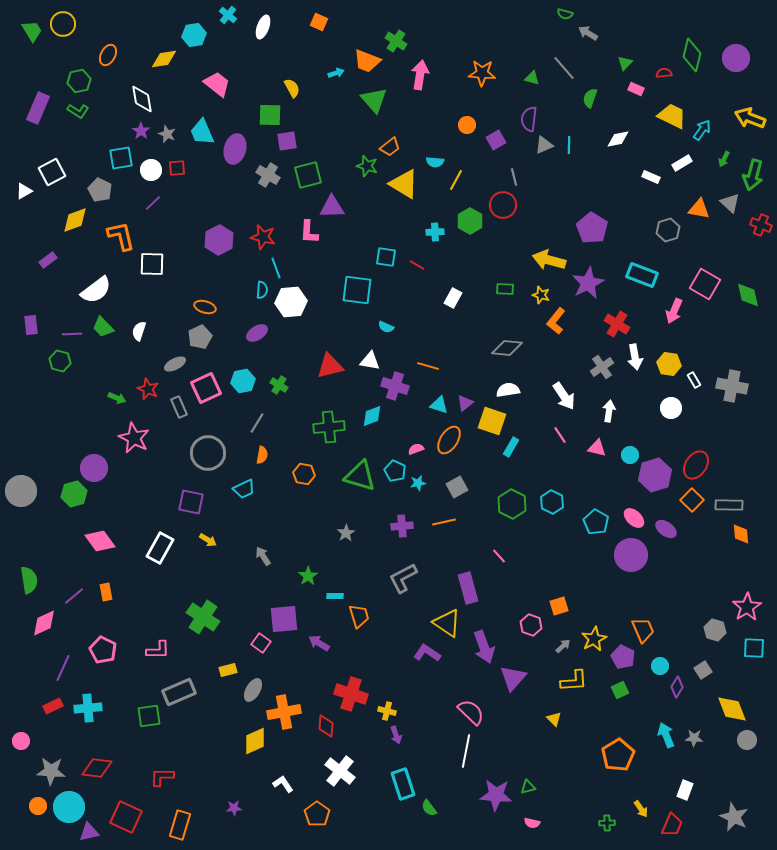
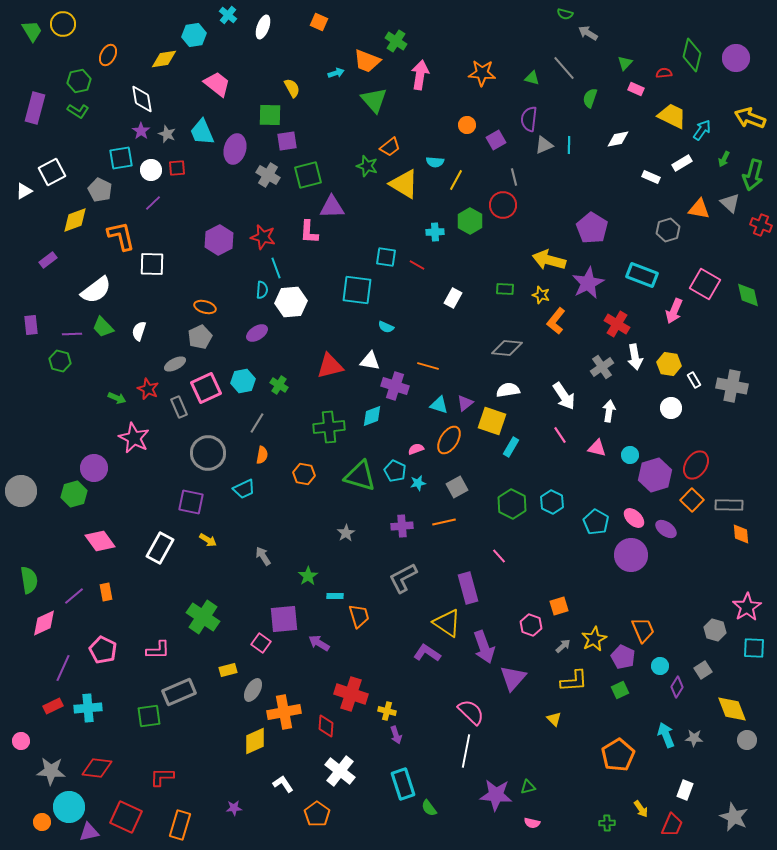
purple rectangle at (38, 108): moved 3 px left; rotated 8 degrees counterclockwise
orange circle at (38, 806): moved 4 px right, 16 px down
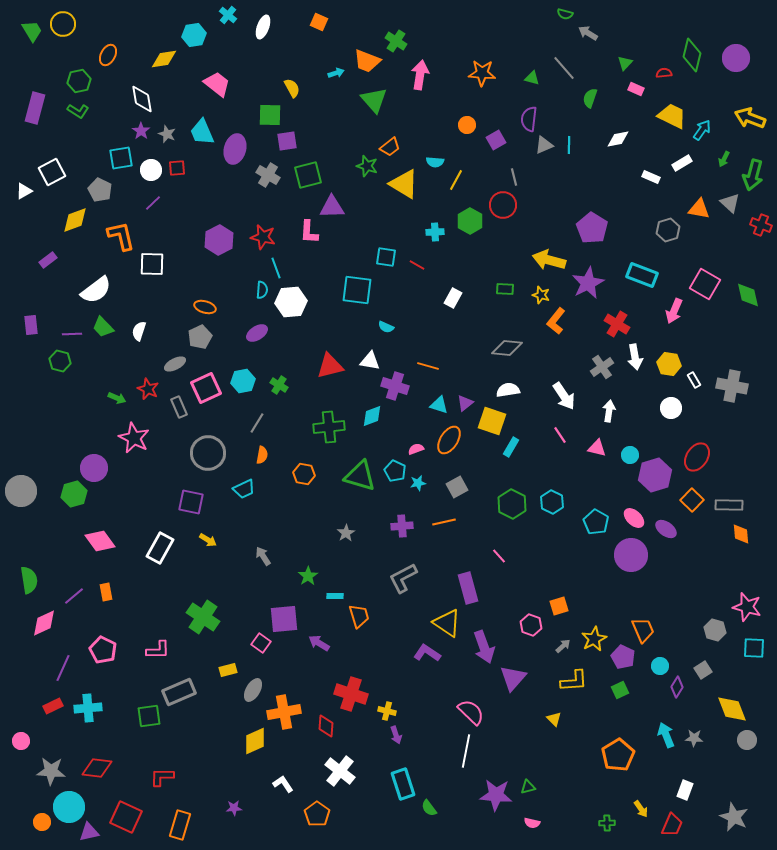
red ellipse at (696, 465): moved 1 px right, 8 px up
pink star at (747, 607): rotated 24 degrees counterclockwise
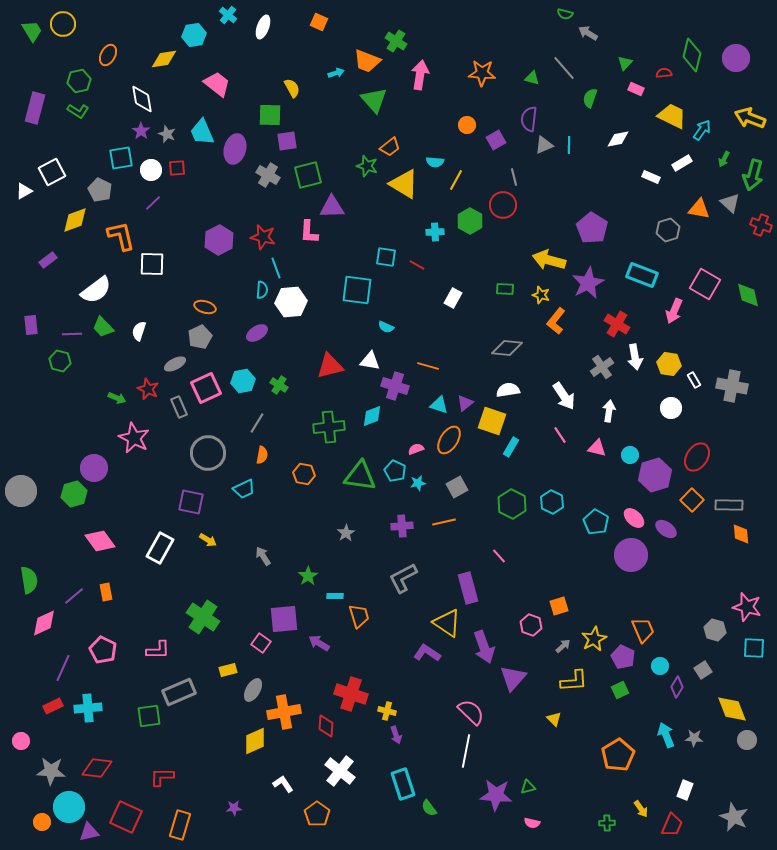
green triangle at (360, 476): rotated 8 degrees counterclockwise
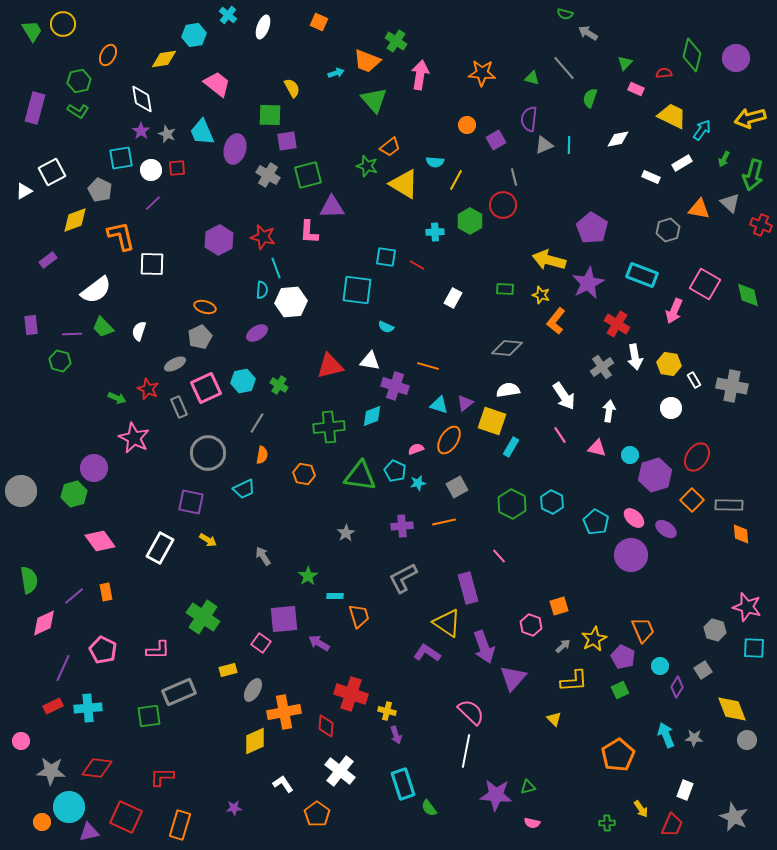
yellow arrow at (750, 118): rotated 36 degrees counterclockwise
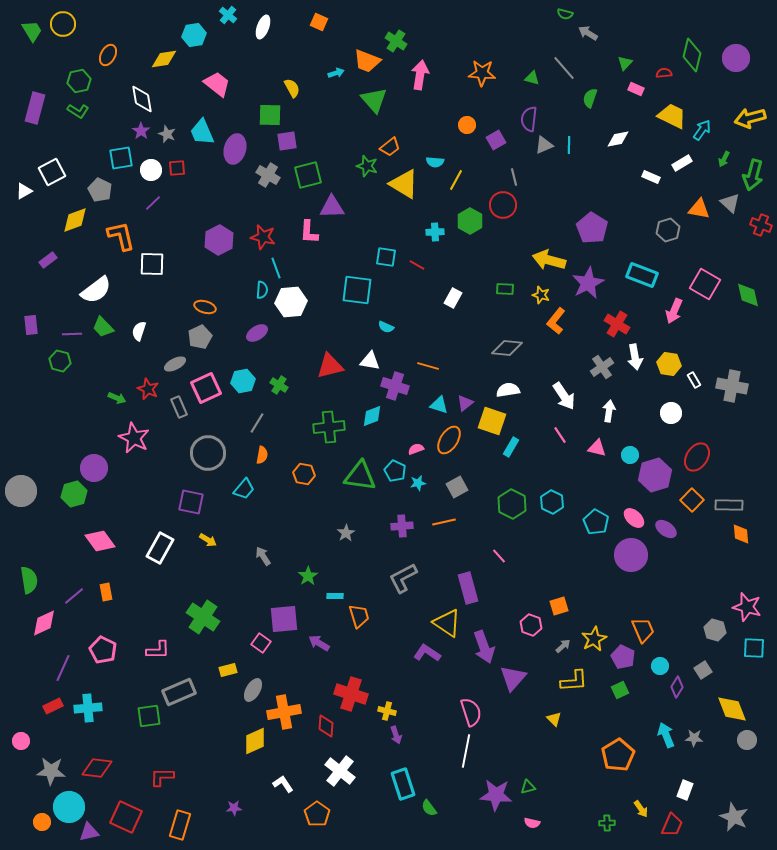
white circle at (671, 408): moved 5 px down
cyan trapezoid at (244, 489): rotated 25 degrees counterclockwise
pink semicircle at (471, 712): rotated 28 degrees clockwise
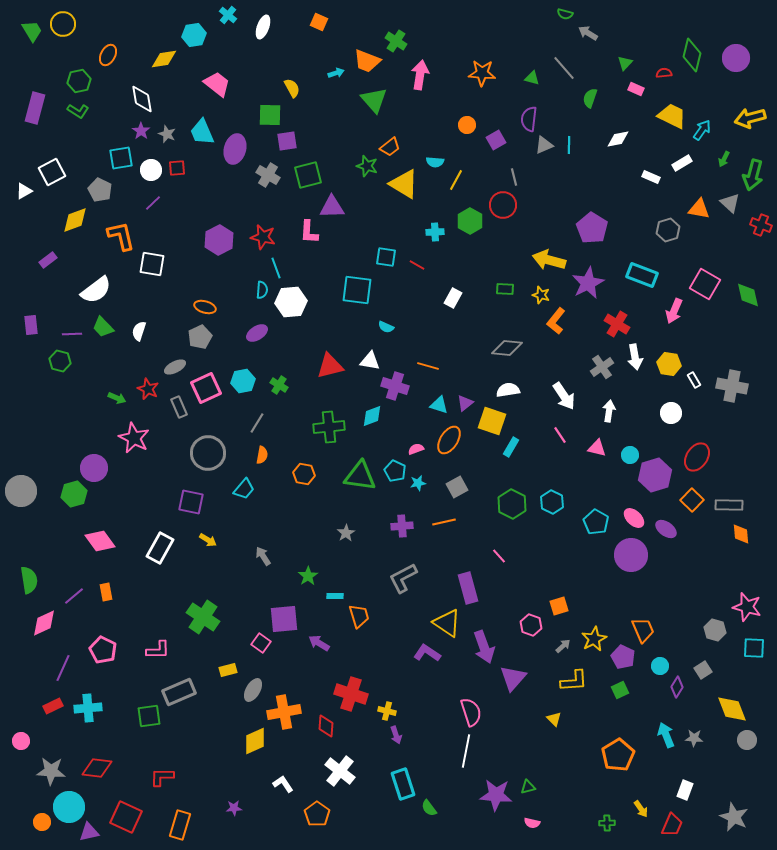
white square at (152, 264): rotated 8 degrees clockwise
gray ellipse at (175, 364): moved 3 px down
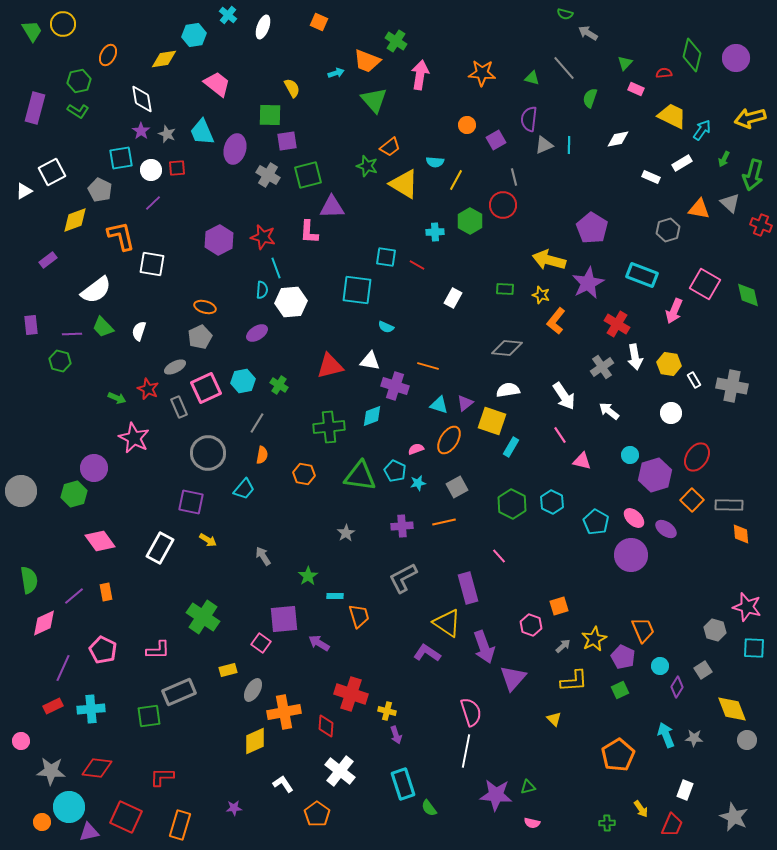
white arrow at (609, 411): rotated 60 degrees counterclockwise
pink triangle at (597, 448): moved 15 px left, 13 px down
cyan cross at (88, 708): moved 3 px right, 1 px down
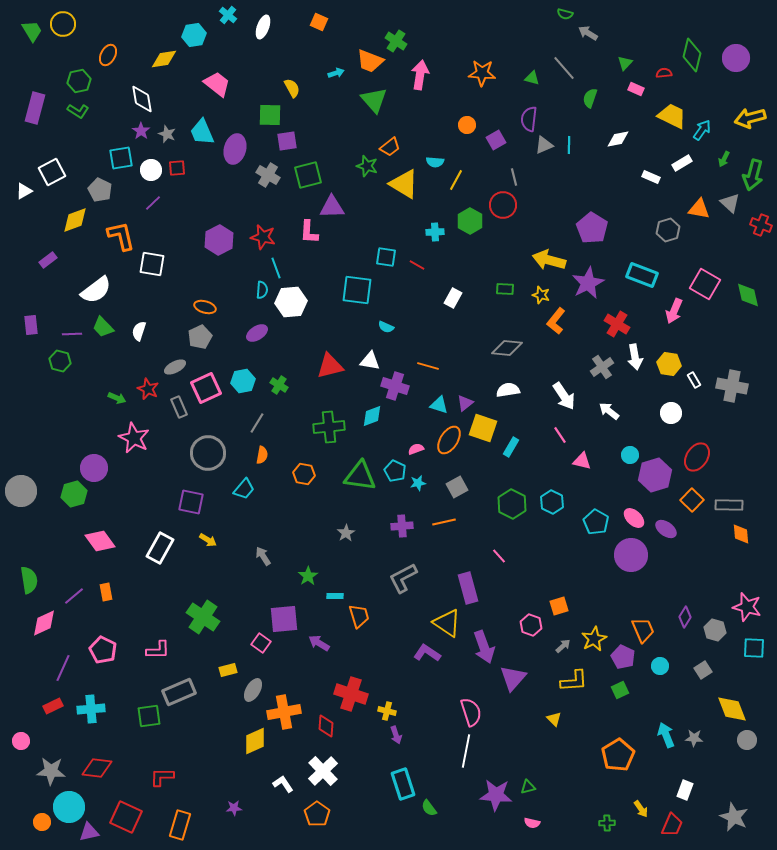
orange trapezoid at (367, 61): moved 3 px right
yellow square at (492, 421): moved 9 px left, 7 px down
purple diamond at (677, 687): moved 8 px right, 70 px up
white cross at (340, 771): moved 17 px left; rotated 8 degrees clockwise
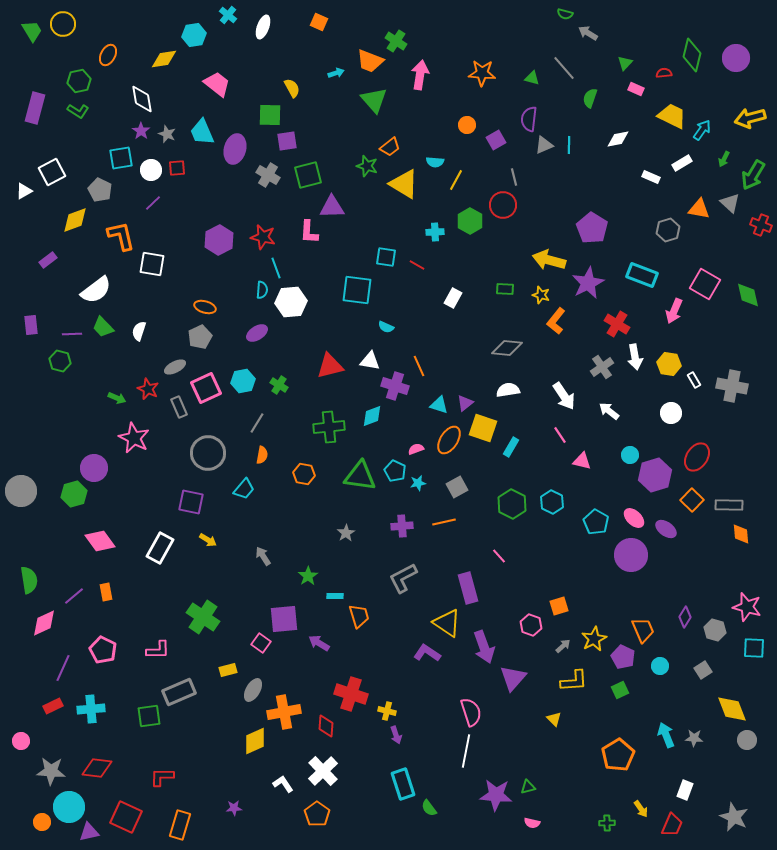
green arrow at (753, 175): rotated 16 degrees clockwise
orange line at (428, 366): moved 9 px left; rotated 50 degrees clockwise
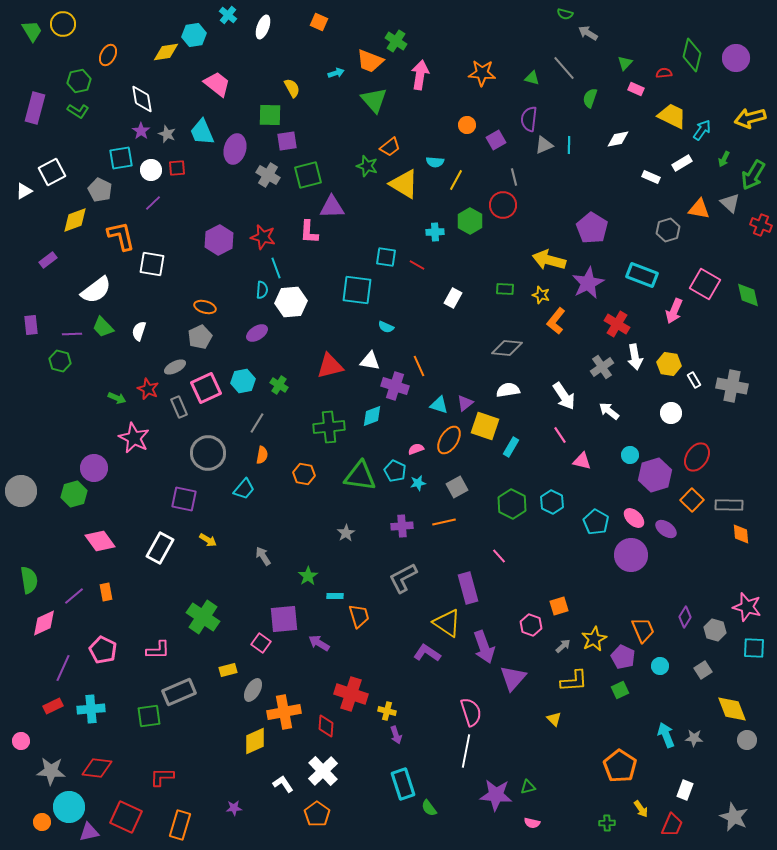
yellow diamond at (164, 59): moved 2 px right, 7 px up
yellow square at (483, 428): moved 2 px right, 2 px up
purple square at (191, 502): moved 7 px left, 3 px up
orange pentagon at (618, 755): moved 2 px right, 11 px down; rotated 8 degrees counterclockwise
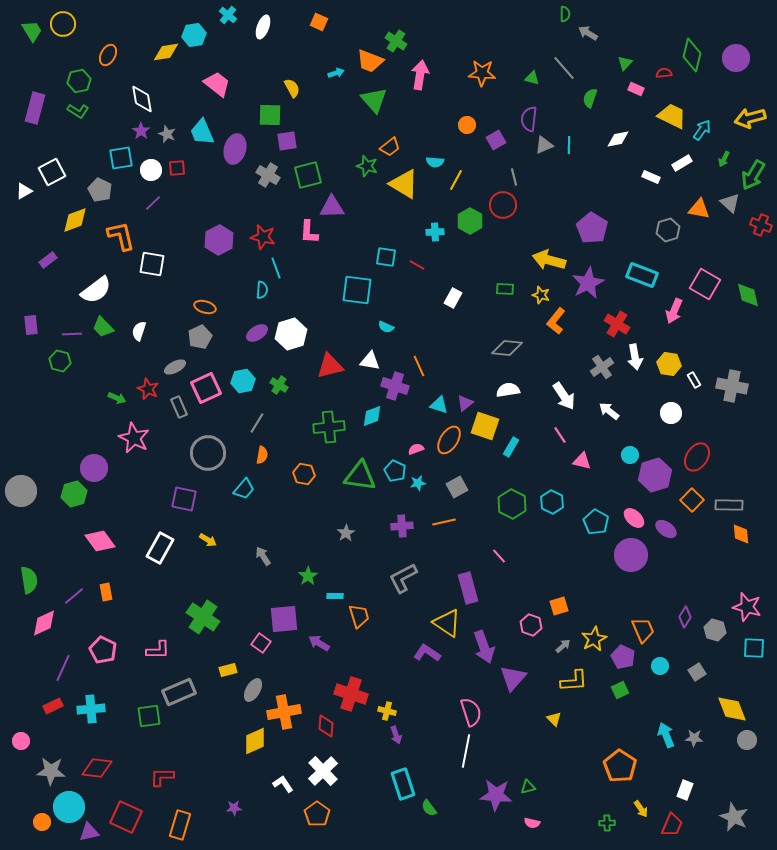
green semicircle at (565, 14): rotated 105 degrees counterclockwise
white hexagon at (291, 302): moved 32 px down; rotated 12 degrees counterclockwise
gray square at (703, 670): moved 6 px left, 2 px down
